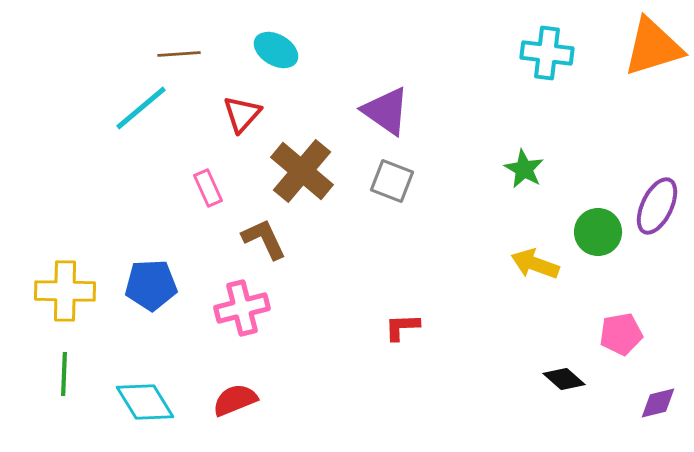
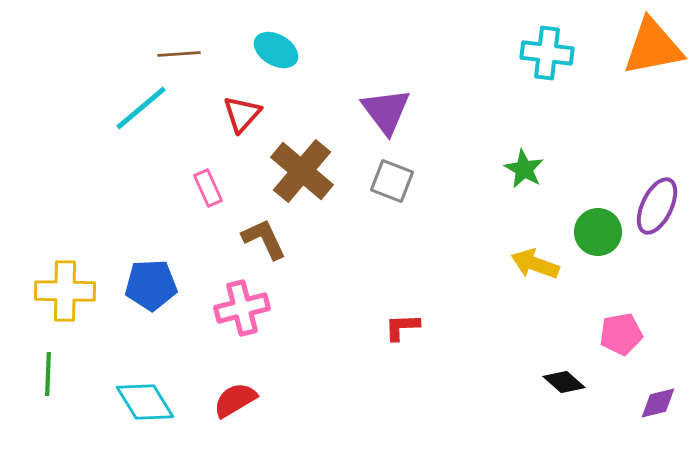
orange triangle: rotated 6 degrees clockwise
purple triangle: rotated 18 degrees clockwise
green line: moved 16 px left
black diamond: moved 3 px down
red semicircle: rotated 9 degrees counterclockwise
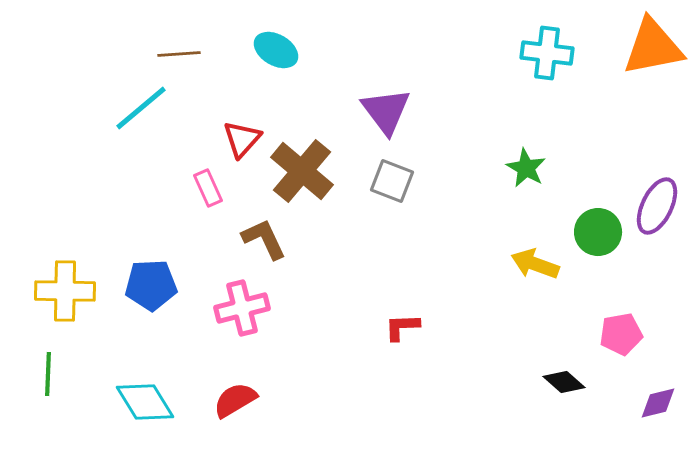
red triangle: moved 25 px down
green star: moved 2 px right, 1 px up
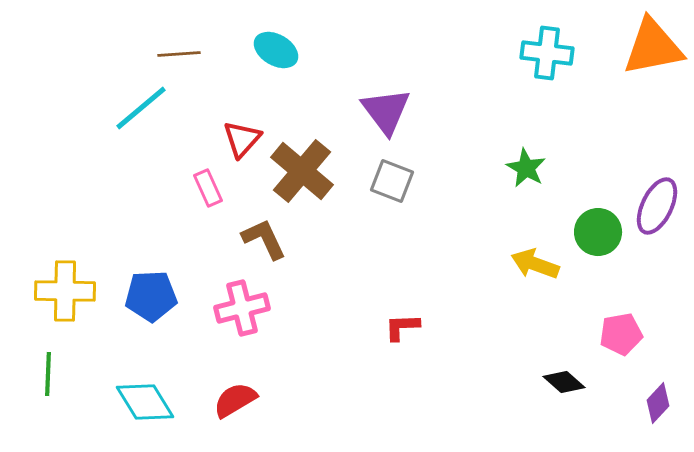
blue pentagon: moved 11 px down
purple diamond: rotated 33 degrees counterclockwise
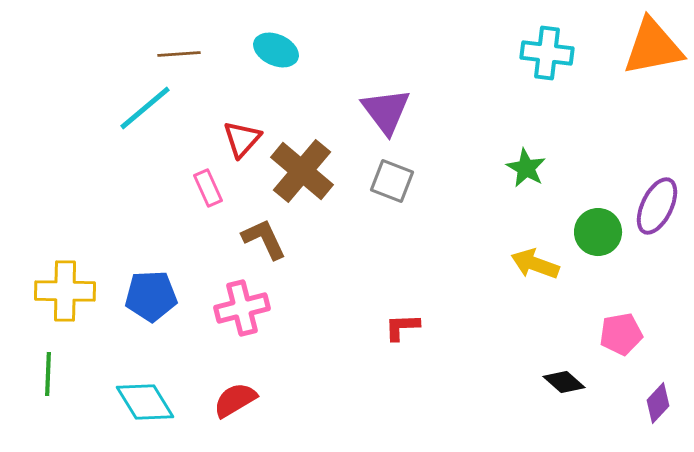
cyan ellipse: rotated 6 degrees counterclockwise
cyan line: moved 4 px right
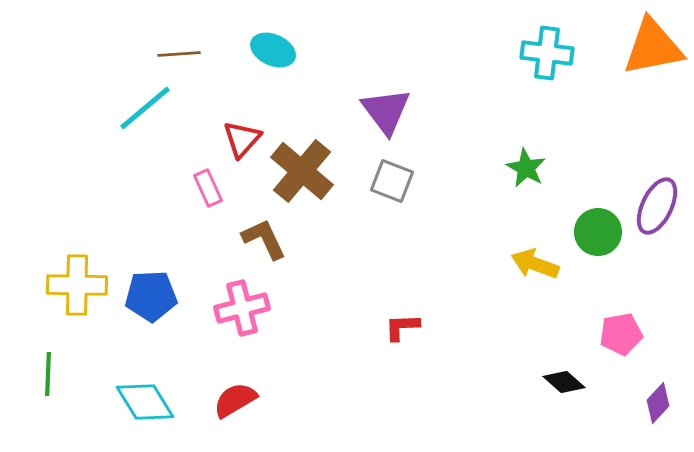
cyan ellipse: moved 3 px left
yellow cross: moved 12 px right, 6 px up
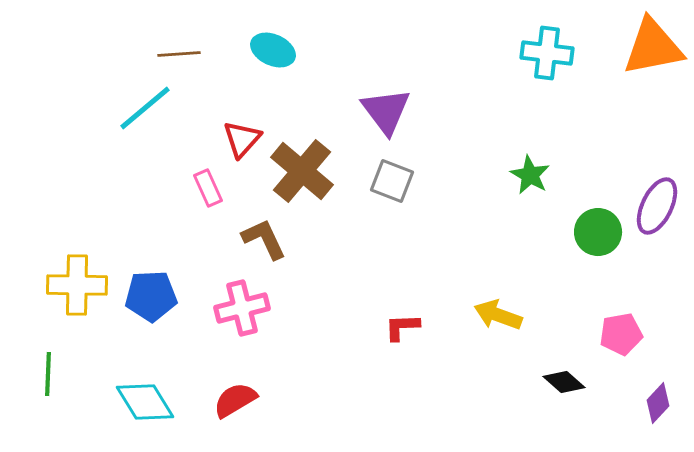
green star: moved 4 px right, 7 px down
yellow arrow: moved 37 px left, 51 px down
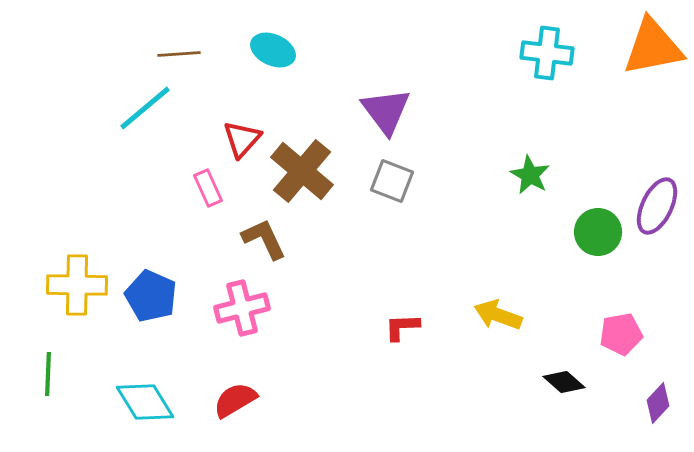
blue pentagon: rotated 27 degrees clockwise
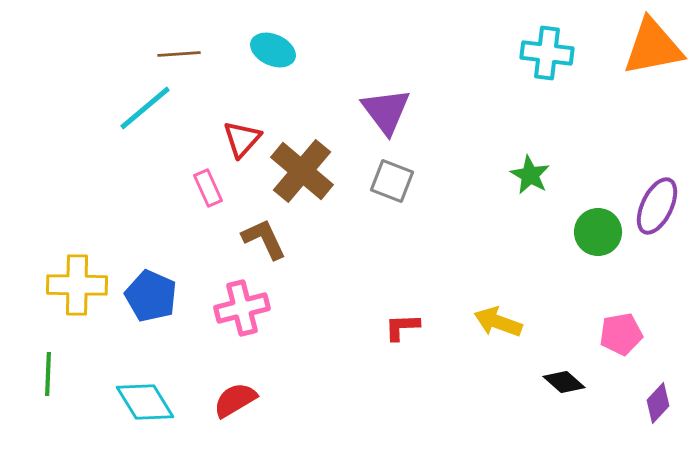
yellow arrow: moved 7 px down
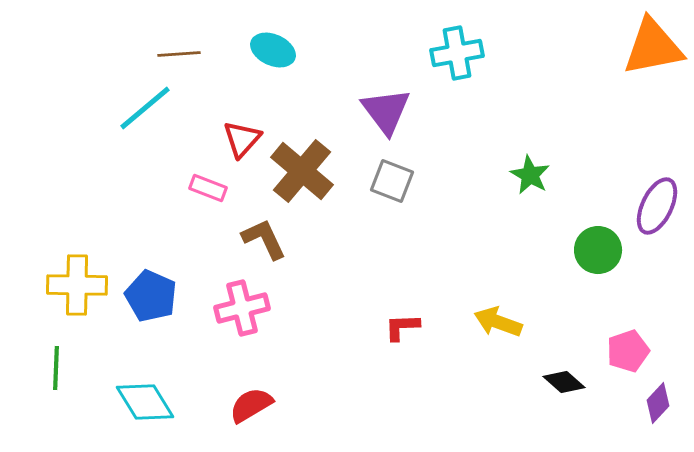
cyan cross: moved 90 px left; rotated 18 degrees counterclockwise
pink rectangle: rotated 45 degrees counterclockwise
green circle: moved 18 px down
pink pentagon: moved 7 px right, 17 px down; rotated 9 degrees counterclockwise
green line: moved 8 px right, 6 px up
red semicircle: moved 16 px right, 5 px down
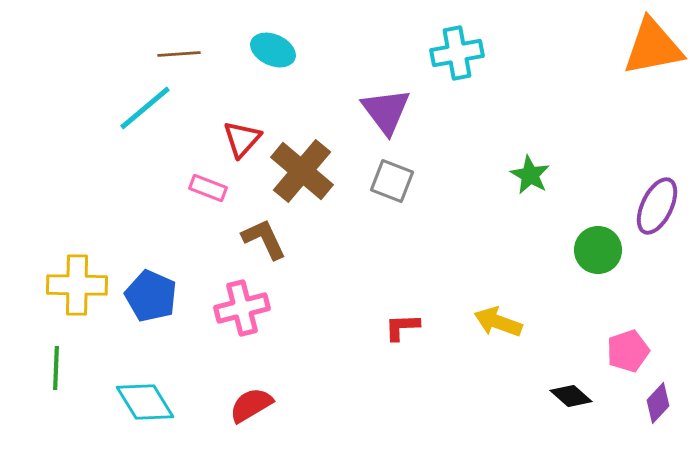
black diamond: moved 7 px right, 14 px down
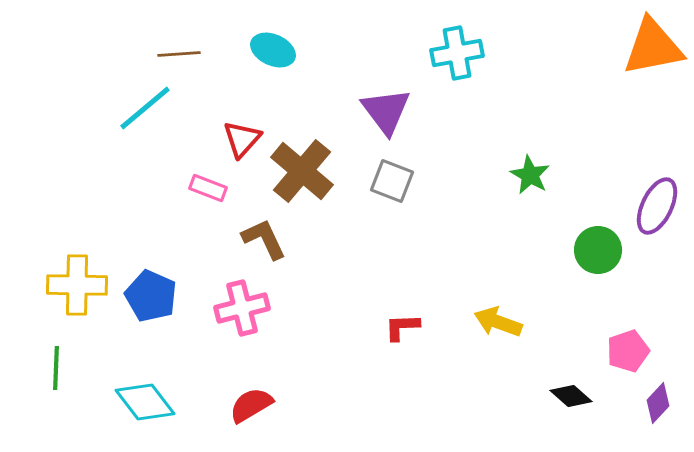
cyan diamond: rotated 6 degrees counterclockwise
